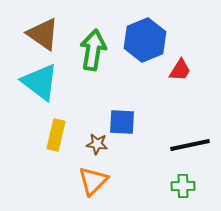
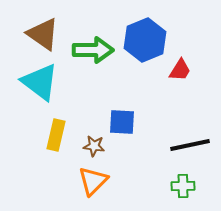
green arrow: rotated 81 degrees clockwise
brown star: moved 3 px left, 2 px down
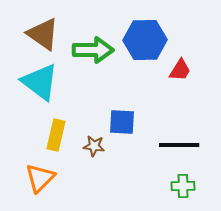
blue hexagon: rotated 21 degrees clockwise
black line: moved 11 px left; rotated 12 degrees clockwise
orange triangle: moved 53 px left, 3 px up
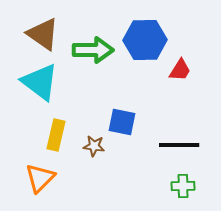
blue square: rotated 8 degrees clockwise
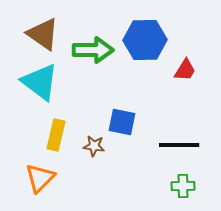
red trapezoid: moved 5 px right
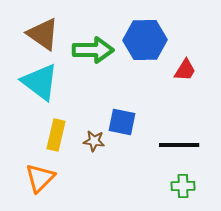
brown star: moved 5 px up
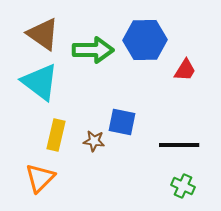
green cross: rotated 25 degrees clockwise
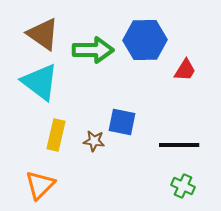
orange triangle: moved 7 px down
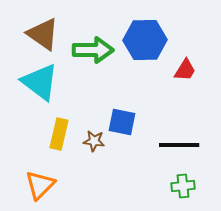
yellow rectangle: moved 3 px right, 1 px up
green cross: rotated 30 degrees counterclockwise
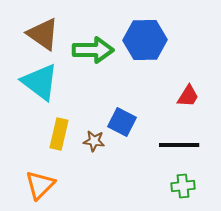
red trapezoid: moved 3 px right, 26 px down
blue square: rotated 16 degrees clockwise
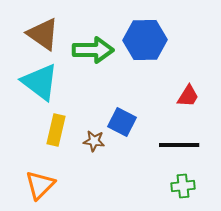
yellow rectangle: moved 3 px left, 4 px up
